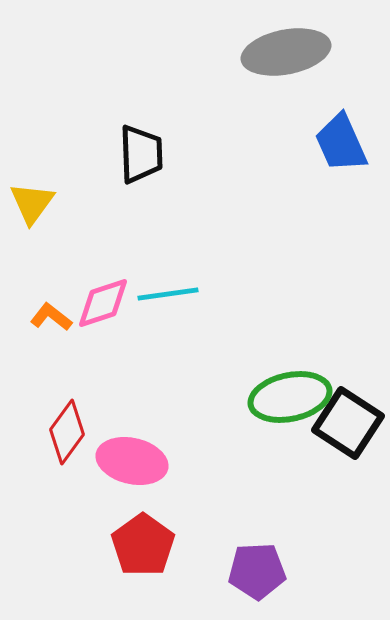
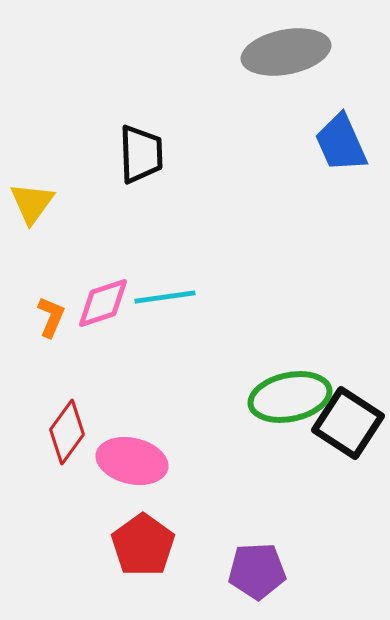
cyan line: moved 3 px left, 3 px down
orange L-shape: rotated 75 degrees clockwise
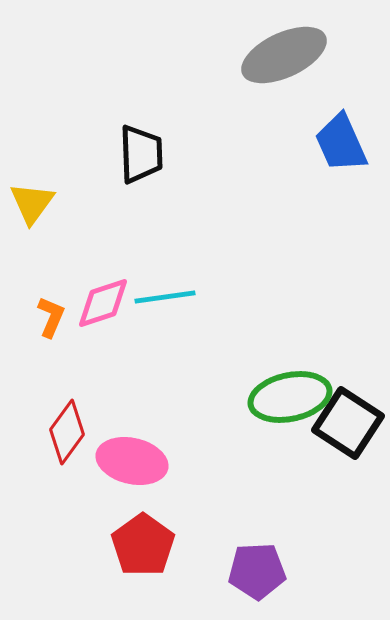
gray ellipse: moved 2 px left, 3 px down; rotated 14 degrees counterclockwise
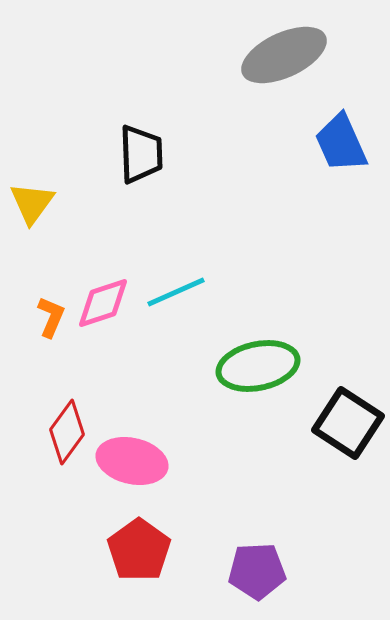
cyan line: moved 11 px right, 5 px up; rotated 16 degrees counterclockwise
green ellipse: moved 32 px left, 31 px up
red pentagon: moved 4 px left, 5 px down
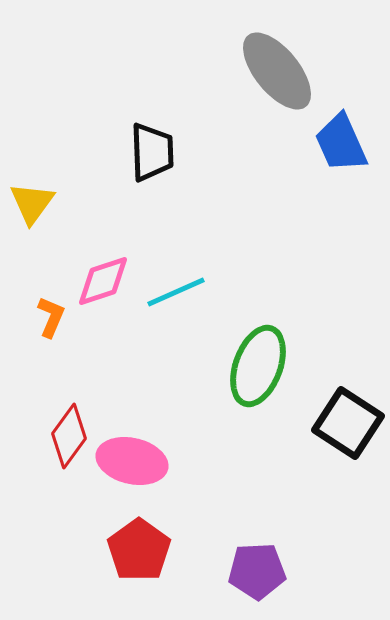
gray ellipse: moved 7 px left, 16 px down; rotated 76 degrees clockwise
black trapezoid: moved 11 px right, 2 px up
pink diamond: moved 22 px up
green ellipse: rotated 58 degrees counterclockwise
red diamond: moved 2 px right, 4 px down
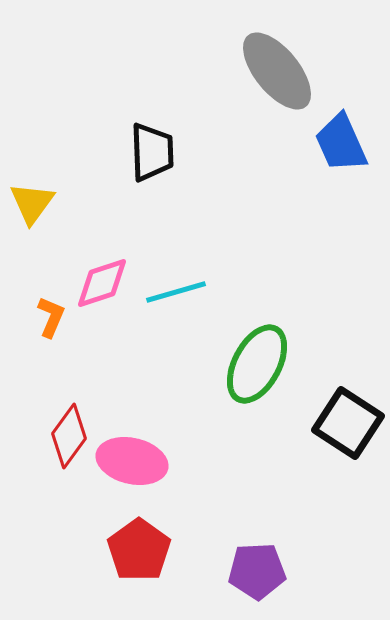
pink diamond: moved 1 px left, 2 px down
cyan line: rotated 8 degrees clockwise
green ellipse: moved 1 px left, 2 px up; rotated 8 degrees clockwise
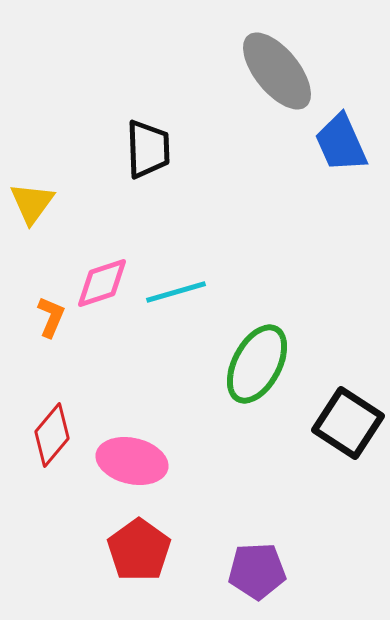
black trapezoid: moved 4 px left, 3 px up
red diamond: moved 17 px left, 1 px up; rotated 4 degrees clockwise
